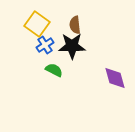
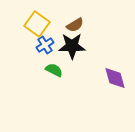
brown semicircle: rotated 114 degrees counterclockwise
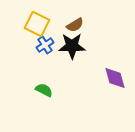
yellow square: rotated 10 degrees counterclockwise
green semicircle: moved 10 px left, 20 px down
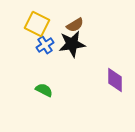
black star: moved 2 px up; rotated 8 degrees counterclockwise
purple diamond: moved 2 px down; rotated 15 degrees clockwise
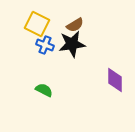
blue cross: rotated 36 degrees counterclockwise
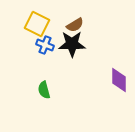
black star: rotated 8 degrees clockwise
purple diamond: moved 4 px right
green semicircle: rotated 132 degrees counterclockwise
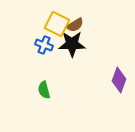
yellow square: moved 20 px right
blue cross: moved 1 px left
purple diamond: rotated 20 degrees clockwise
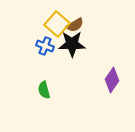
yellow square: rotated 15 degrees clockwise
blue cross: moved 1 px right, 1 px down
purple diamond: moved 7 px left; rotated 15 degrees clockwise
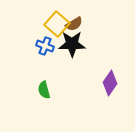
brown semicircle: moved 1 px left, 1 px up
purple diamond: moved 2 px left, 3 px down
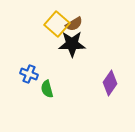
blue cross: moved 16 px left, 28 px down
green semicircle: moved 3 px right, 1 px up
